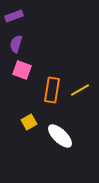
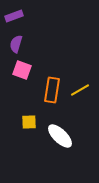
yellow square: rotated 28 degrees clockwise
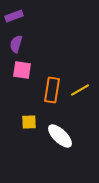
pink square: rotated 12 degrees counterclockwise
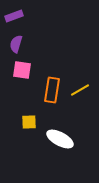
white ellipse: moved 3 px down; rotated 16 degrees counterclockwise
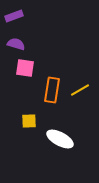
purple semicircle: rotated 90 degrees clockwise
pink square: moved 3 px right, 2 px up
yellow square: moved 1 px up
